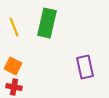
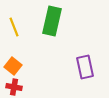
green rectangle: moved 5 px right, 2 px up
orange square: rotated 12 degrees clockwise
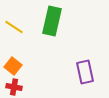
yellow line: rotated 36 degrees counterclockwise
purple rectangle: moved 5 px down
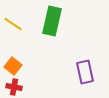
yellow line: moved 1 px left, 3 px up
